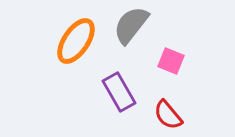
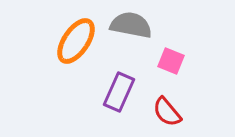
gray semicircle: rotated 63 degrees clockwise
purple rectangle: rotated 54 degrees clockwise
red semicircle: moved 1 px left, 3 px up
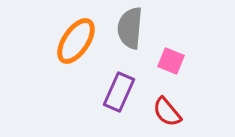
gray semicircle: moved 1 px left, 3 px down; rotated 96 degrees counterclockwise
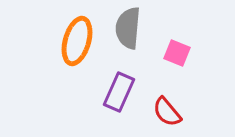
gray semicircle: moved 2 px left
orange ellipse: moved 1 px right; rotated 18 degrees counterclockwise
pink square: moved 6 px right, 8 px up
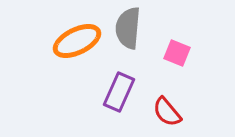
orange ellipse: rotated 48 degrees clockwise
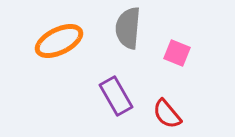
orange ellipse: moved 18 px left
purple rectangle: moved 3 px left, 4 px down; rotated 54 degrees counterclockwise
red semicircle: moved 2 px down
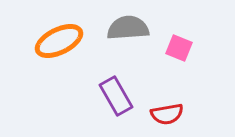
gray semicircle: rotated 81 degrees clockwise
pink square: moved 2 px right, 5 px up
red semicircle: rotated 60 degrees counterclockwise
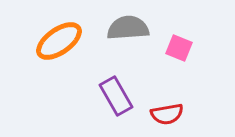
orange ellipse: rotated 9 degrees counterclockwise
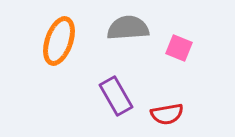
orange ellipse: rotated 36 degrees counterclockwise
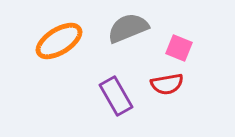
gray semicircle: rotated 18 degrees counterclockwise
orange ellipse: rotated 39 degrees clockwise
red semicircle: moved 30 px up
